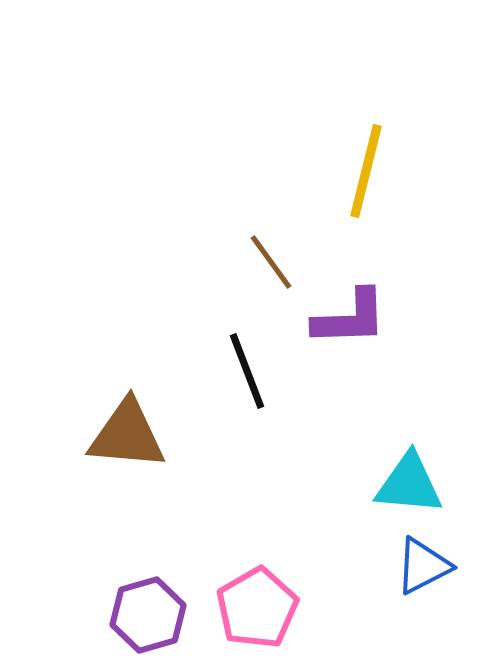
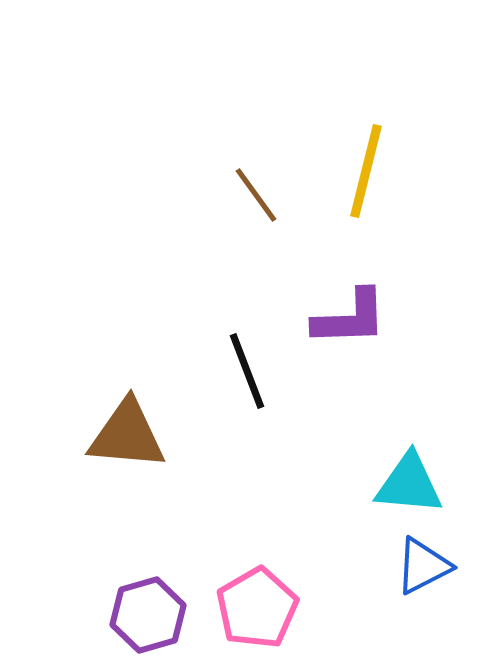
brown line: moved 15 px left, 67 px up
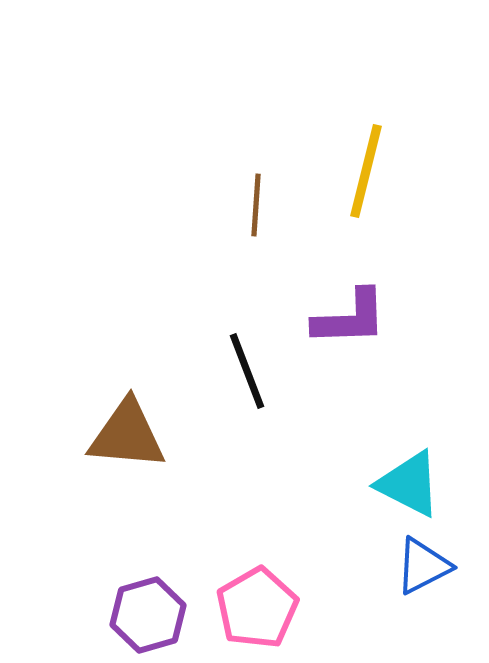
brown line: moved 10 px down; rotated 40 degrees clockwise
cyan triangle: rotated 22 degrees clockwise
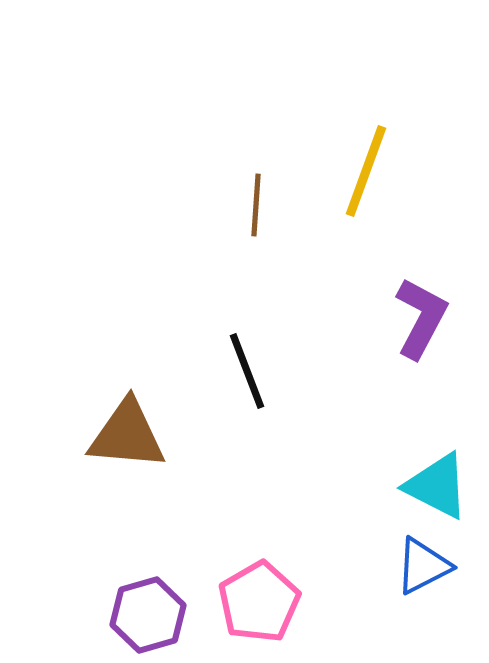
yellow line: rotated 6 degrees clockwise
purple L-shape: moved 71 px right; rotated 60 degrees counterclockwise
cyan triangle: moved 28 px right, 2 px down
pink pentagon: moved 2 px right, 6 px up
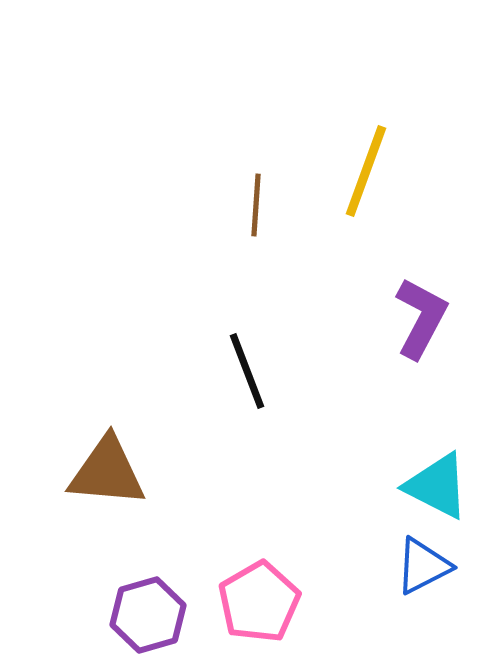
brown triangle: moved 20 px left, 37 px down
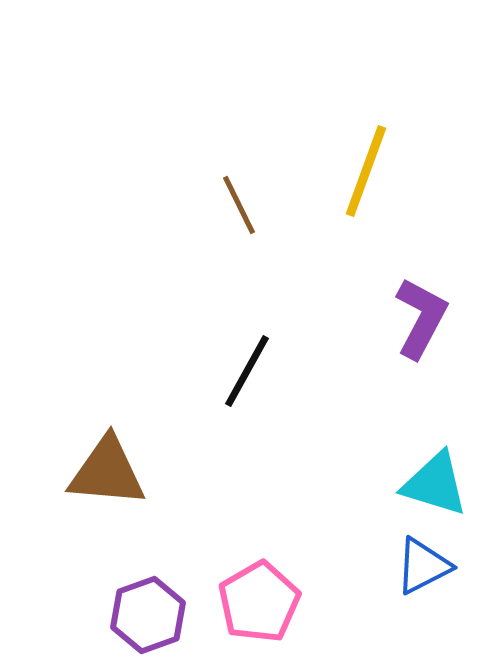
brown line: moved 17 px left; rotated 30 degrees counterclockwise
black line: rotated 50 degrees clockwise
cyan triangle: moved 2 px left, 2 px up; rotated 10 degrees counterclockwise
purple hexagon: rotated 4 degrees counterclockwise
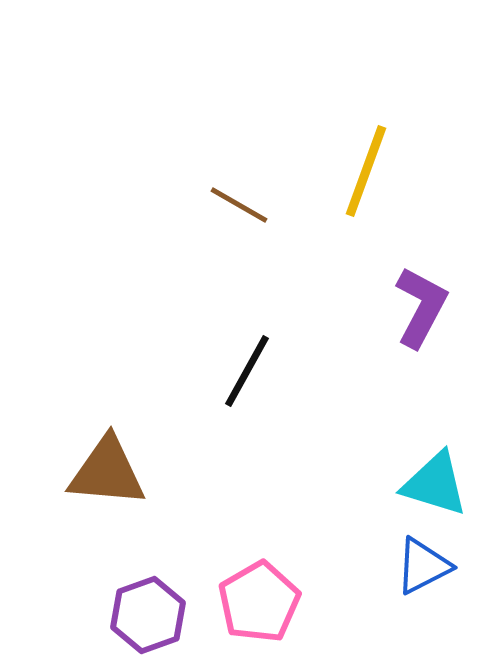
brown line: rotated 34 degrees counterclockwise
purple L-shape: moved 11 px up
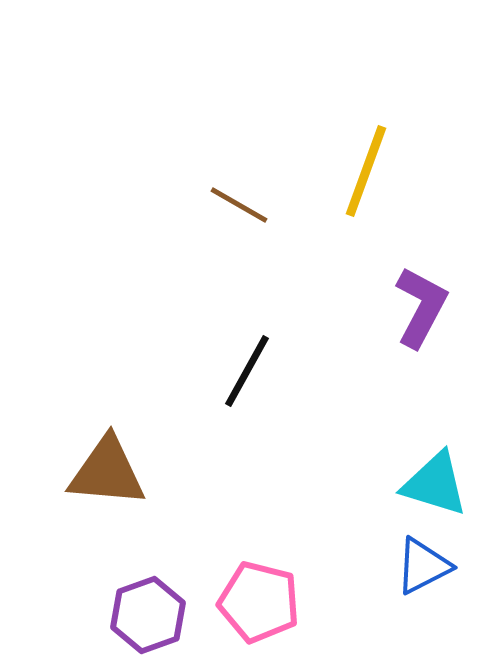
pink pentagon: rotated 28 degrees counterclockwise
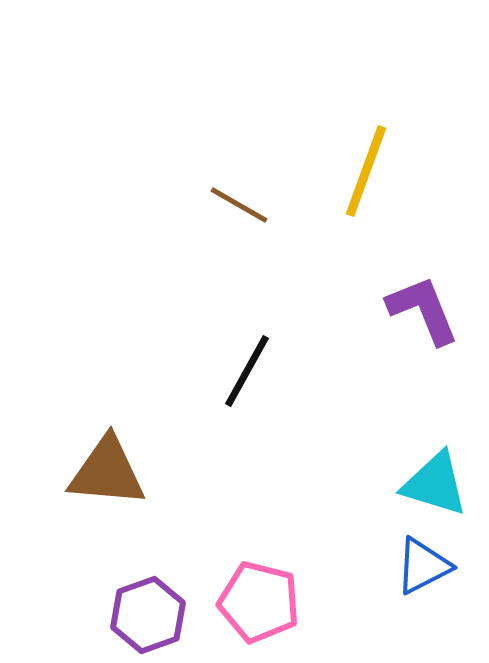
purple L-shape: moved 2 px right, 3 px down; rotated 50 degrees counterclockwise
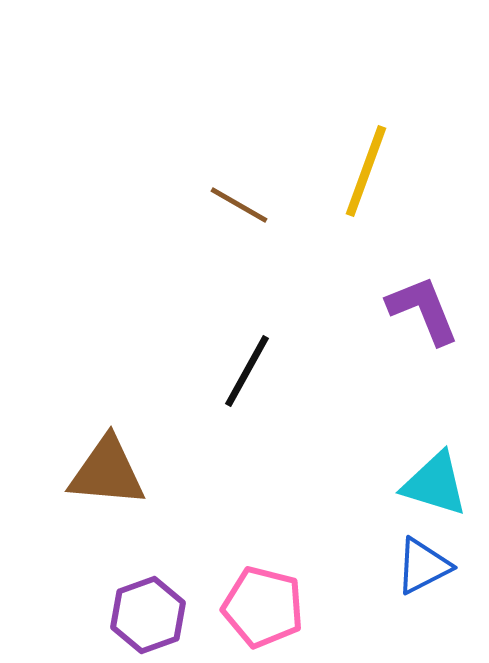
pink pentagon: moved 4 px right, 5 px down
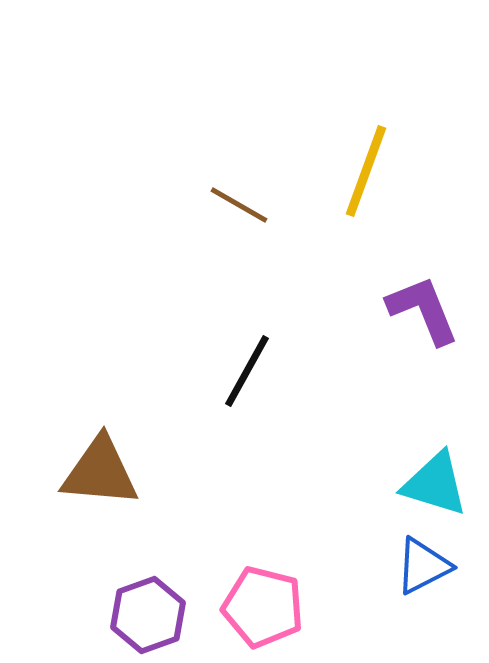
brown triangle: moved 7 px left
